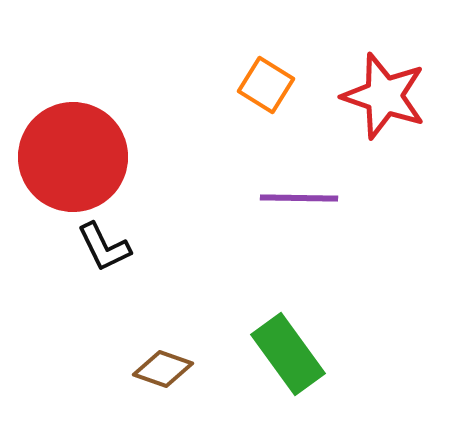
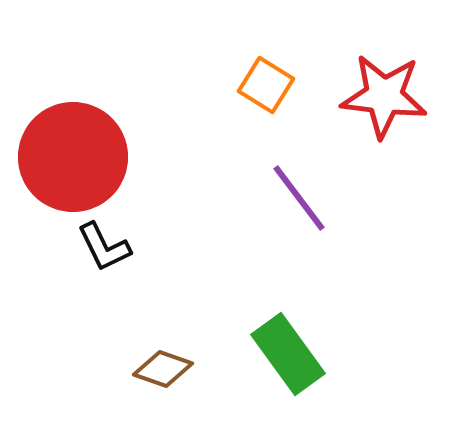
red star: rotated 12 degrees counterclockwise
purple line: rotated 52 degrees clockwise
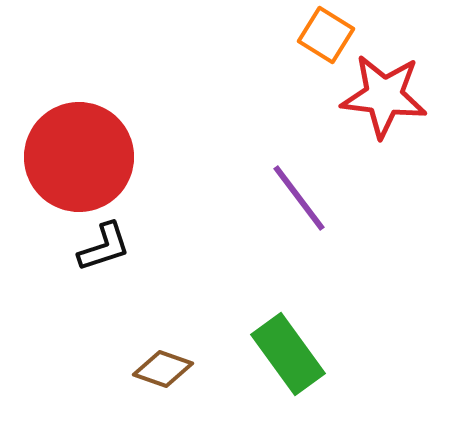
orange square: moved 60 px right, 50 px up
red circle: moved 6 px right
black L-shape: rotated 82 degrees counterclockwise
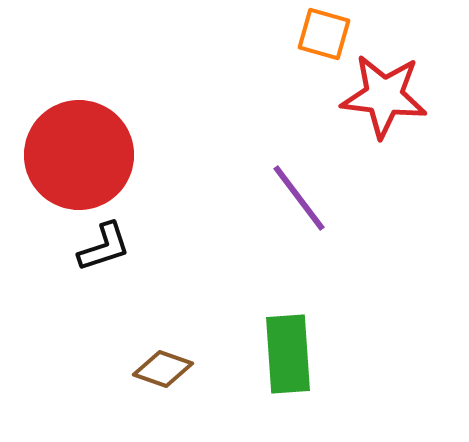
orange square: moved 2 px left, 1 px up; rotated 16 degrees counterclockwise
red circle: moved 2 px up
green rectangle: rotated 32 degrees clockwise
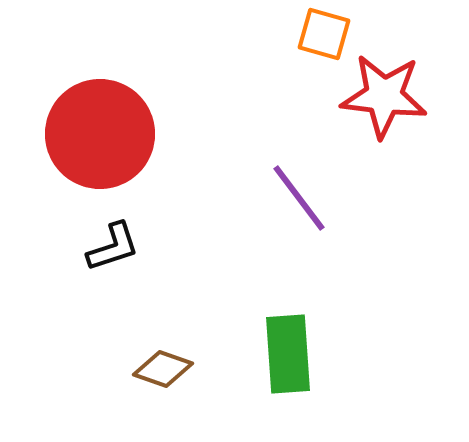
red circle: moved 21 px right, 21 px up
black L-shape: moved 9 px right
